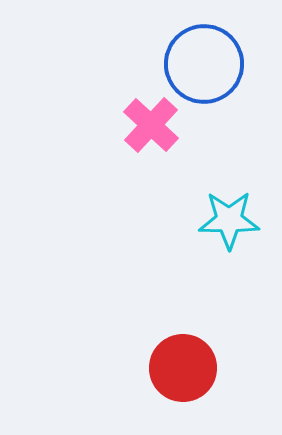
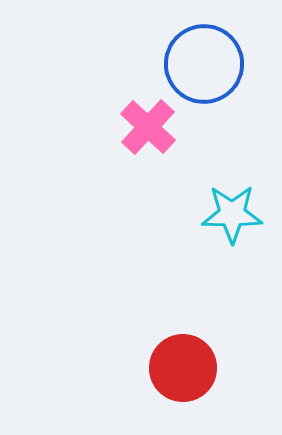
pink cross: moved 3 px left, 2 px down
cyan star: moved 3 px right, 6 px up
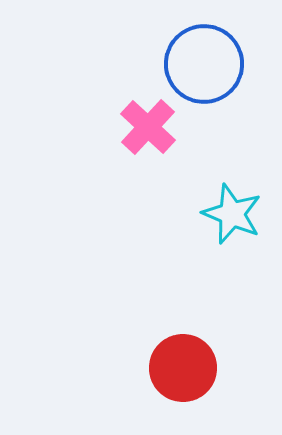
cyan star: rotated 22 degrees clockwise
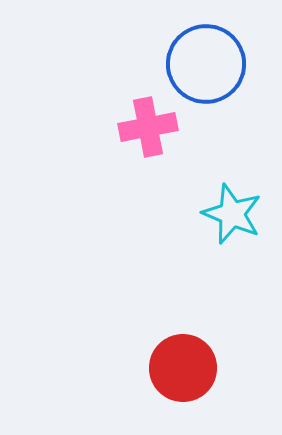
blue circle: moved 2 px right
pink cross: rotated 36 degrees clockwise
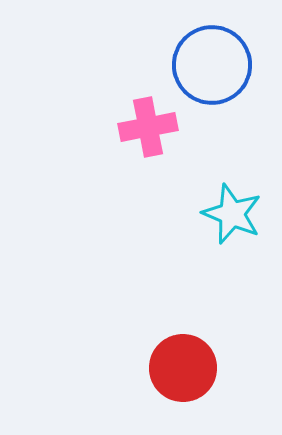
blue circle: moved 6 px right, 1 px down
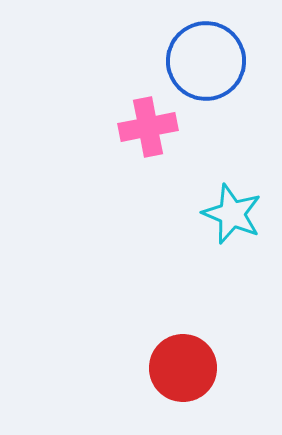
blue circle: moved 6 px left, 4 px up
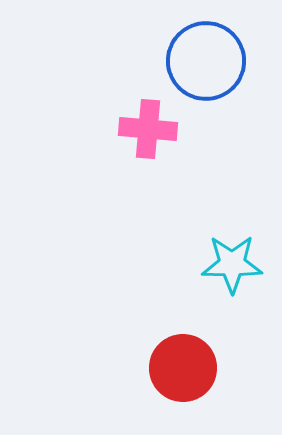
pink cross: moved 2 px down; rotated 16 degrees clockwise
cyan star: moved 50 px down; rotated 22 degrees counterclockwise
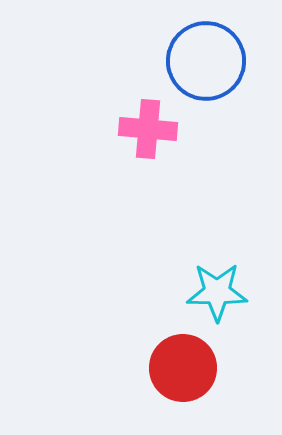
cyan star: moved 15 px left, 28 px down
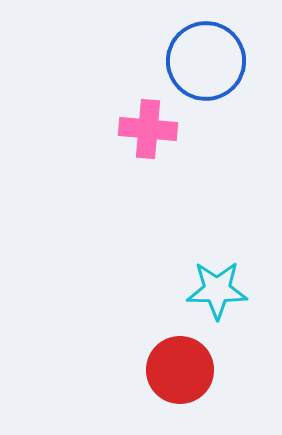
cyan star: moved 2 px up
red circle: moved 3 px left, 2 px down
